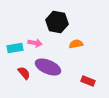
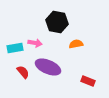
red semicircle: moved 1 px left, 1 px up
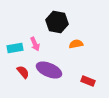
pink arrow: moved 1 px down; rotated 56 degrees clockwise
purple ellipse: moved 1 px right, 3 px down
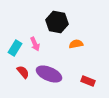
cyan rectangle: rotated 49 degrees counterclockwise
purple ellipse: moved 4 px down
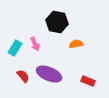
red semicircle: moved 4 px down
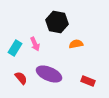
red semicircle: moved 2 px left, 2 px down
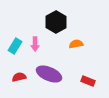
black hexagon: moved 1 px left; rotated 20 degrees clockwise
pink arrow: rotated 24 degrees clockwise
cyan rectangle: moved 2 px up
red semicircle: moved 2 px left, 1 px up; rotated 64 degrees counterclockwise
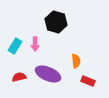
black hexagon: rotated 15 degrees counterclockwise
orange semicircle: moved 17 px down; rotated 96 degrees clockwise
purple ellipse: moved 1 px left
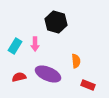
red rectangle: moved 4 px down
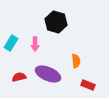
cyan rectangle: moved 4 px left, 3 px up
